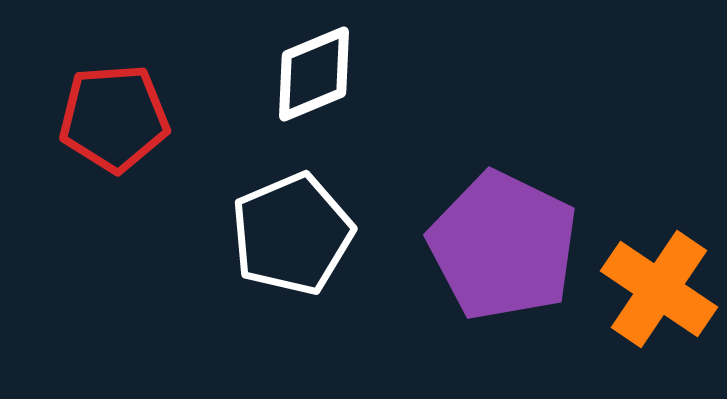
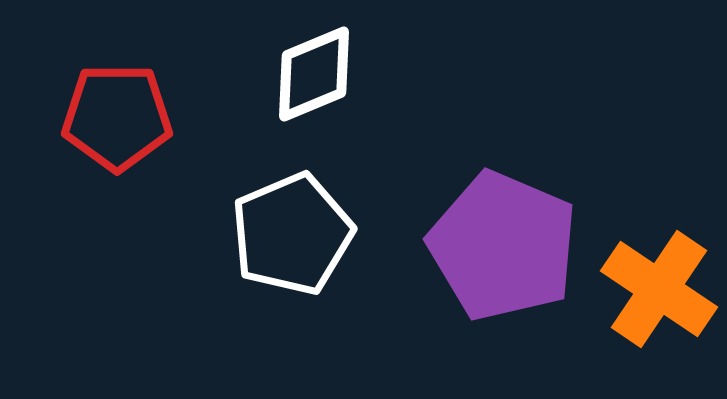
red pentagon: moved 3 px right, 1 px up; rotated 4 degrees clockwise
purple pentagon: rotated 3 degrees counterclockwise
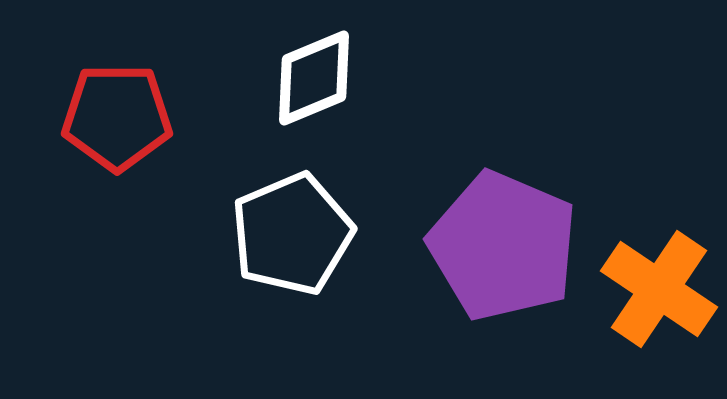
white diamond: moved 4 px down
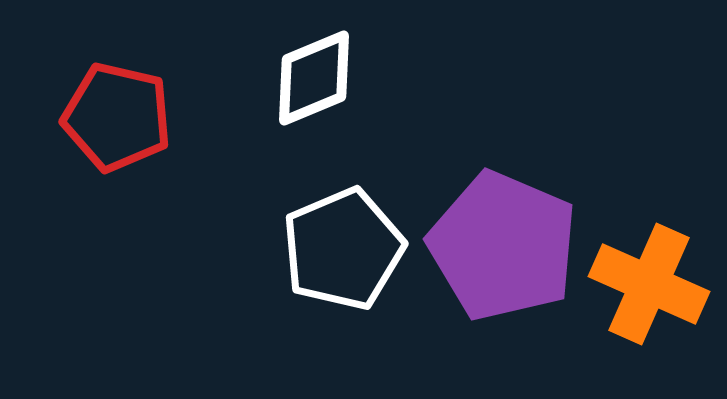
red pentagon: rotated 13 degrees clockwise
white pentagon: moved 51 px right, 15 px down
orange cross: moved 10 px left, 5 px up; rotated 10 degrees counterclockwise
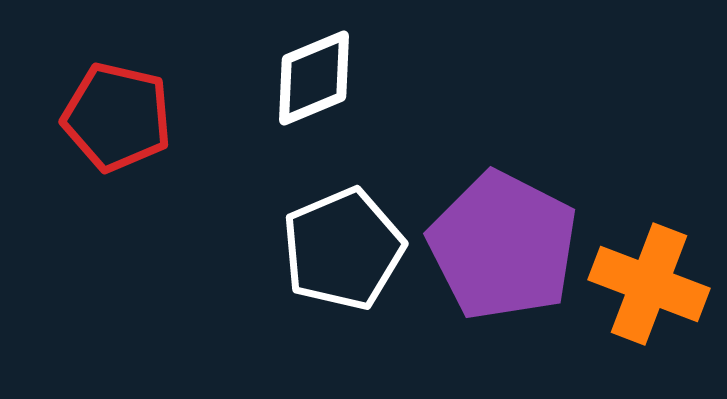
purple pentagon: rotated 4 degrees clockwise
orange cross: rotated 3 degrees counterclockwise
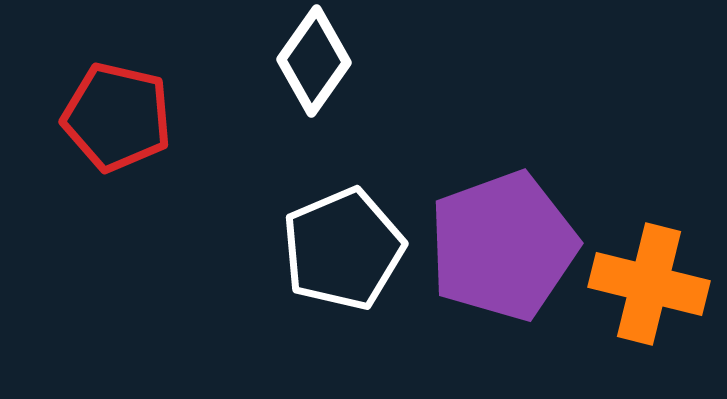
white diamond: moved 17 px up; rotated 32 degrees counterclockwise
purple pentagon: rotated 25 degrees clockwise
orange cross: rotated 7 degrees counterclockwise
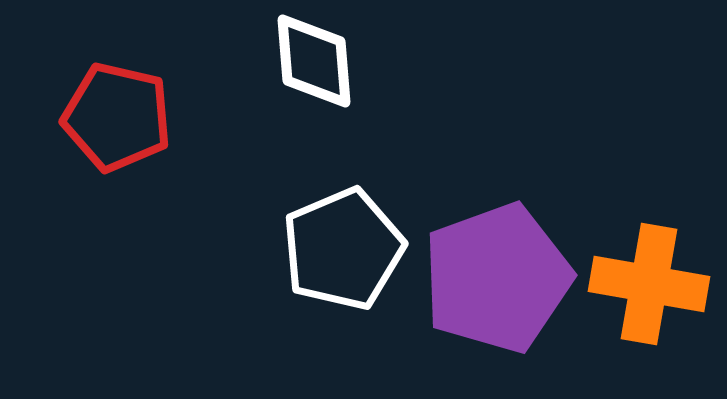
white diamond: rotated 40 degrees counterclockwise
purple pentagon: moved 6 px left, 32 px down
orange cross: rotated 4 degrees counterclockwise
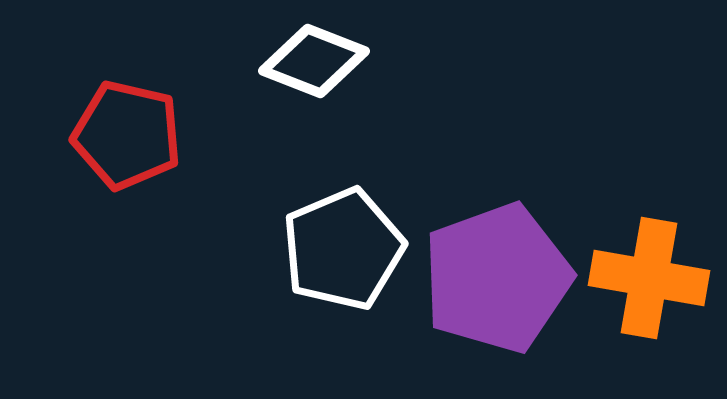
white diamond: rotated 64 degrees counterclockwise
red pentagon: moved 10 px right, 18 px down
orange cross: moved 6 px up
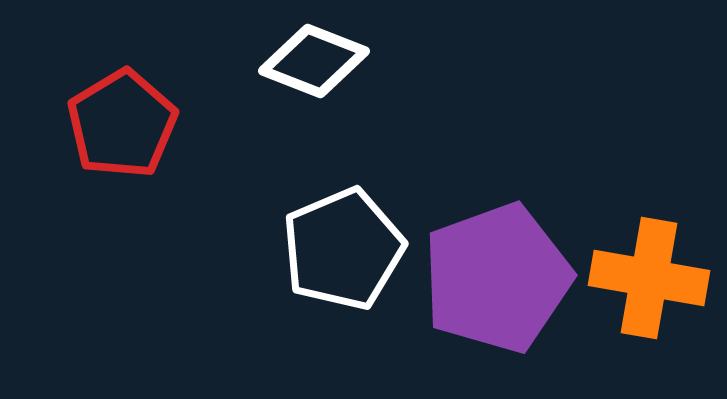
red pentagon: moved 5 px left, 11 px up; rotated 28 degrees clockwise
